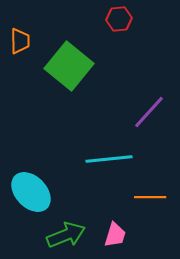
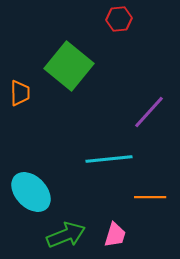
orange trapezoid: moved 52 px down
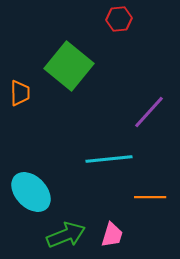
pink trapezoid: moved 3 px left
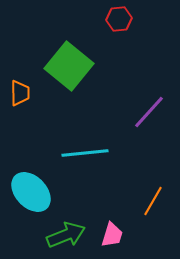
cyan line: moved 24 px left, 6 px up
orange line: moved 3 px right, 4 px down; rotated 60 degrees counterclockwise
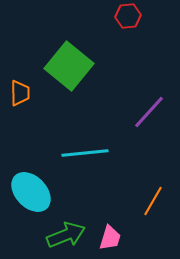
red hexagon: moved 9 px right, 3 px up
pink trapezoid: moved 2 px left, 3 px down
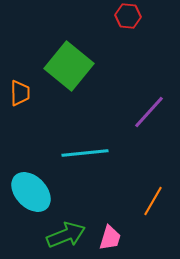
red hexagon: rotated 10 degrees clockwise
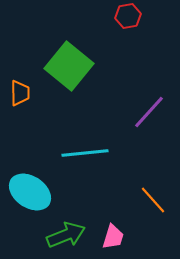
red hexagon: rotated 15 degrees counterclockwise
cyan ellipse: moved 1 px left; rotated 12 degrees counterclockwise
orange line: moved 1 px up; rotated 72 degrees counterclockwise
pink trapezoid: moved 3 px right, 1 px up
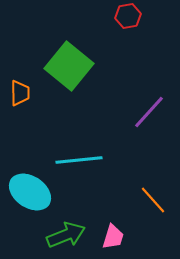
cyan line: moved 6 px left, 7 px down
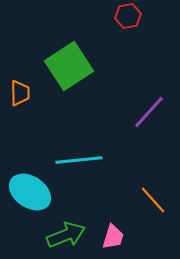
green square: rotated 18 degrees clockwise
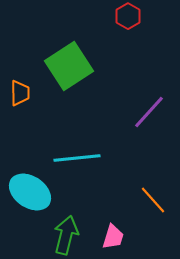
red hexagon: rotated 20 degrees counterclockwise
cyan line: moved 2 px left, 2 px up
green arrow: rotated 54 degrees counterclockwise
